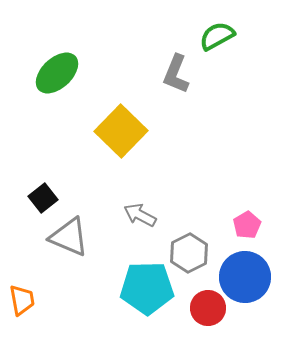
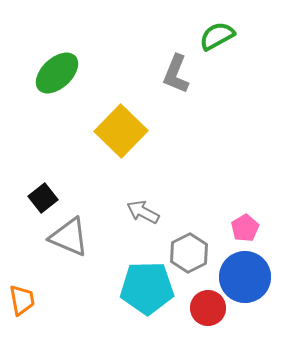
gray arrow: moved 3 px right, 3 px up
pink pentagon: moved 2 px left, 3 px down
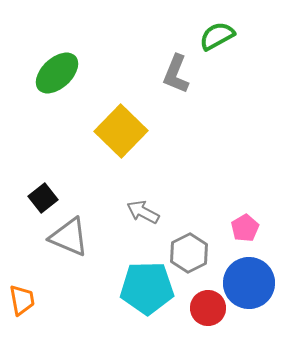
blue circle: moved 4 px right, 6 px down
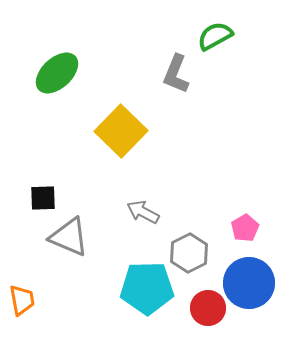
green semicircle: moved 2 px left
black square: rotated 36 degrees clockwise
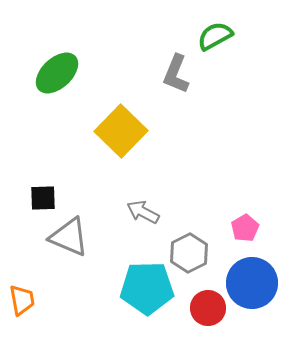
blue circle: moved 3 px right
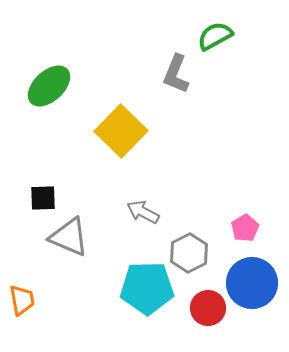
green ellipse: moved 8 px left, 13 px down
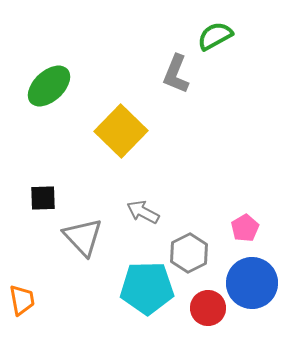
gray triangle: moved 14 px right; rotated 24 degrees clockwise
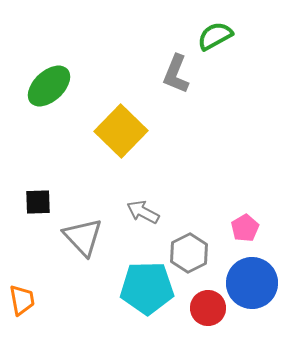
black square: moved 5 px left, 4 px down
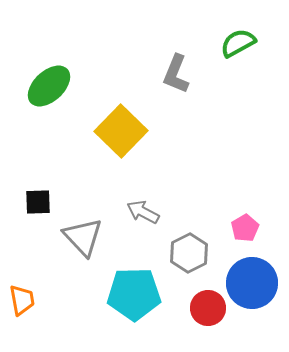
green semicircle: moved 23 px right, 7 px down
cyan pentagon: moved 13 px left, 6 px down
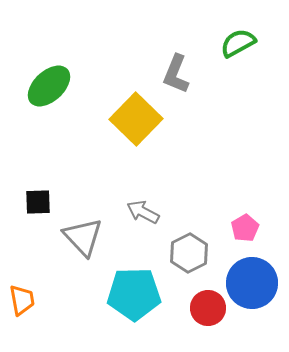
yellow square: moved 15 px right, 12 px up
